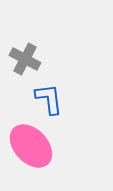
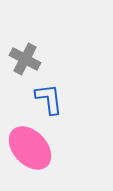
pink ellipse: moved 1 px left, 2 px down
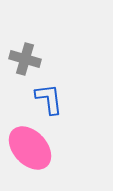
gray cross: rotated 12 degrees counterclockwise
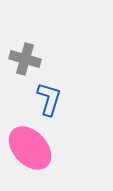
blue L-shape: rotated 24 degrees clockwise
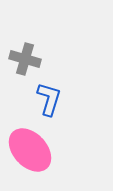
pink ellipse: moved 2 px down
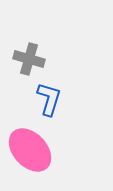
gray cross: moved 4 px right
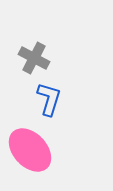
gray cross: moved 5 px right, 1 px up; rotated 12 degrees clockwise
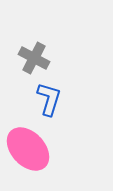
pink ellipse: moved 2 px left, 1 px up
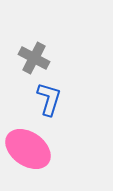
pink ellipse: rotated 12 degrees counterclockwise
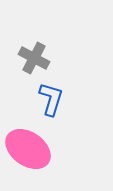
blue L-shape: moved 2 px right
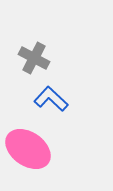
blue L-shape: rotated 64 degrees counterclockwise
